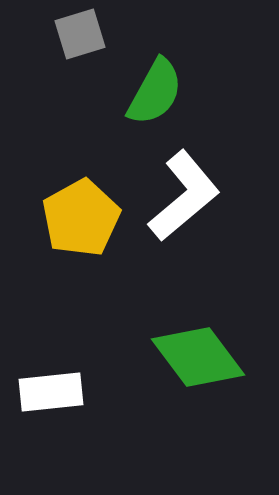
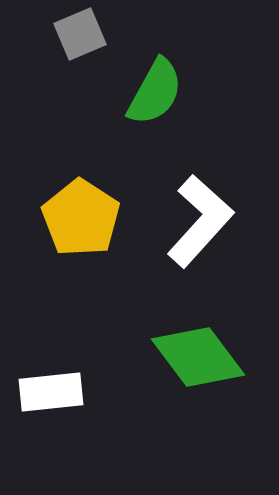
gray square: rotated 6 degrees counterclockwise
white L-shape: moved 16 px right, 25 px down; rotated 8 degrees counterclockwise
yellow pentagon: rotated 10 degrees counterclockwise
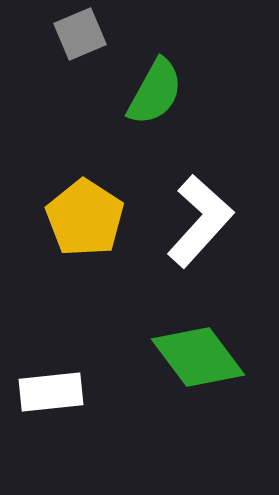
yellow pentagon: moved 4 px right
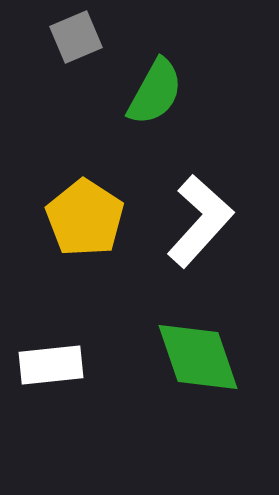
gray square: moved 4 px left, 3 px down
green diamond: rotated 18 degrees clockwise
white rectangle: moved 27 px up
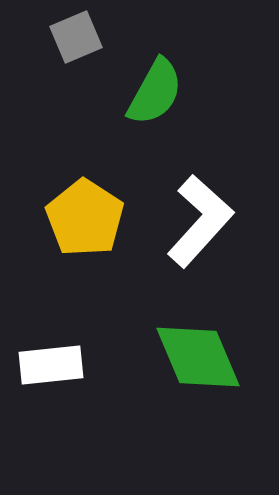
green diamond: rotated 4 degrees counterclockwise
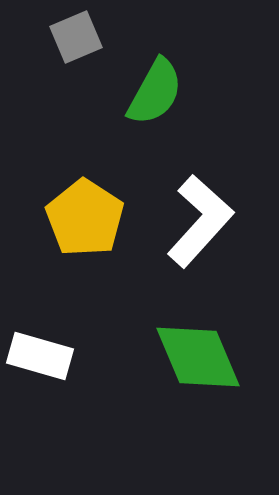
white rectangle: moved 11 px left, 9 px up; rotated 22 degrees clockwise
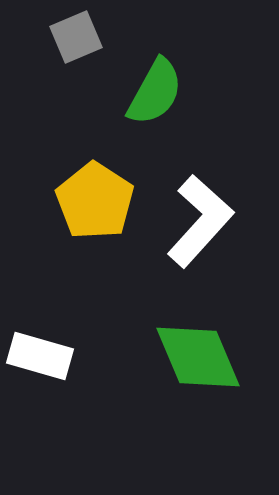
yellow pentagon: moved 10 px right, 17 px up
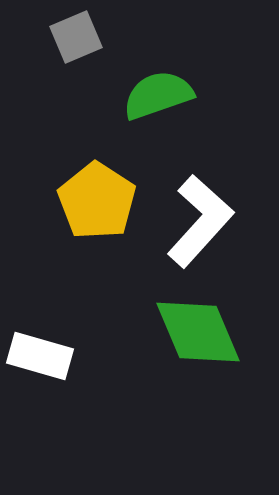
green semicircle: moved 3 px right, 3 px down; rotated 138 degrees counterclockwise
yellow pentagon: moved 2 px right
green diamond: moved 25 px up
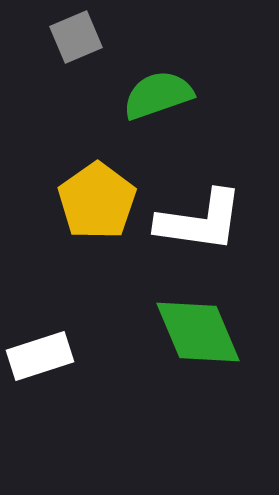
yellow pentagon: rotated 4 degrees clockwise
white L-shape: rotated 56 degrees clockwise
white rectangle: rotated 34 degrees counterclockwise
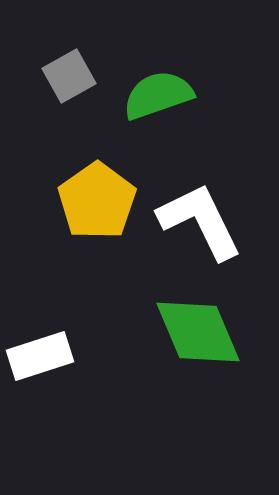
gray square: moved 7 px left, 39 px down; rotated 6 degrees counterclockwise
white L-shape: rotated 124 degrees counterclockwise
